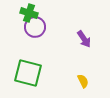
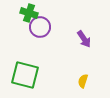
purple circle: moved 5 px right
green square: moved 3 px left, 2 px down
yellow semicircle: rotated 136 degrees counterclockwise
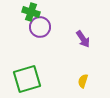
green cross: moved 2 px right, 1 px up
purple arrow: moved 1 px left
green square: moved 2 px right, 4 px down; rotated 32 degrees counterclockwise
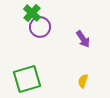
green cross: moved 1 px right, 1 px down; rotated 24 degrees clockwise
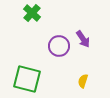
purple circle: moved 19 px right, 19 px down
green square: rotated 32 degrees clockwise
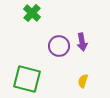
purple arrow: moved 1 px left, 3 px down; rotated 24 degrees clockwise
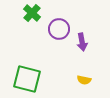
purple circle: moved 17 px up
yellow semicircle: moved 1 px right, 1 px up; rotated 96 degrees counterclockwise
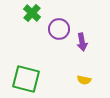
green square: moved 1 px left
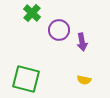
purple circle: moved 1 px down
